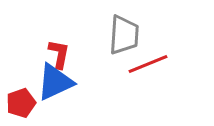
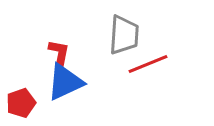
blue triangle: moved 10 px right
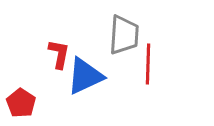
red line: rotated 66 degrees counterclockwise
blue triangle: moved 20 px right, 6 px up
red pentagon: rotated 20 degrees counterclockwise
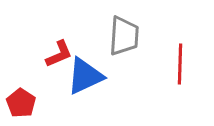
gray trapezoid: moved 1 px down
red L-shape: rotated 56 degrees clockwise
red line: moved 32 px right
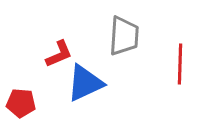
blue triangle: moved 7 px down
red pentagon: rotated 28 degrees counterclockwise
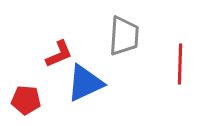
red pentagon: moved 5 px right, 3 px up
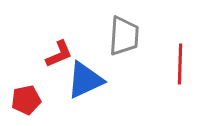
blue triangle: moved 3 px up
red pentagon: rotated 16 degrees counterclockwise
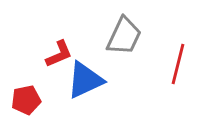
gray trapezoid: rotated 21 degrees clockwise
red line: moved 2 px left; rotated 12 degrees clockwise
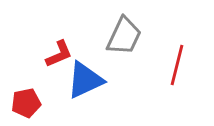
red line: moved 1 px left, 1 px down
red pentagon: moved 3 px down
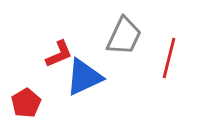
red line: moved 8 px left, 7 px up
blue triangle: moved 1 px left, 3 px up
red pentagon: rotated 20 degrees counterclockwise
